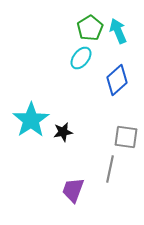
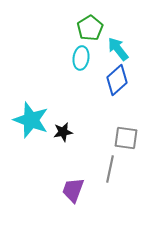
cyan arrow: moved 18 px down; rotated 15 degrees counterclockwise
cyan ellipse: rotated 30 degrees counterclockwise
cyan star: rotated 18 degrees counterclockwise
gray square: moved 1 px down
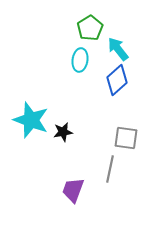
cyan ellipse: moved 1 px left, 2 px down
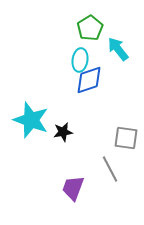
blue diamond: moved 28 px left; rotated 24 degrees clockwise
gray line: rotated 40 degrees counterclockwise
purple trapezoid: moved 2 px up
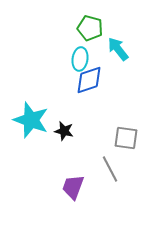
green pentagon: rotated 25 degrees counterclockwise
cyan ellipse: moved 1 px up
black star: moved 1 px right, 1 px up; rotated 24 degrees clockwise
purple trapezoid: moved 1 px up
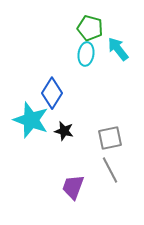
cyan ellipse: moved 6 px right, 5 px up
blue diamond: moved 37 px left, 13 px down; rotated 40 degrees counterclockwise
gray square: moved 16 px left; rotated 20 degrees counterclockwise
gray line: moved 1 px down
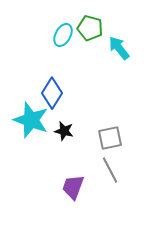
cyan arrow: moved 1 px right, 1 px up
cyan ellipse: moved 23 px left, 19 px up; rotated 20 degrees clockwise
